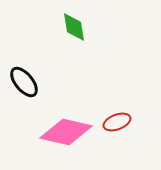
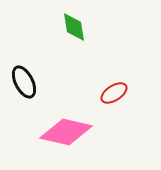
black ellipse: rotated 12 degrees clockwise
red ellipse: moved 3 px left, 29 px up; rotated 12 degrees counterclockwise
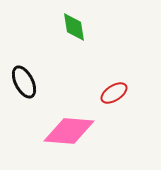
pink diamond: moved 3 px right, 1 px up; rotated 9 degrees counterclockwise
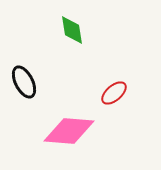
green diamond: moved 2 px left, 3 px down
red ellipse: rotated 8 degrees counterclockwise
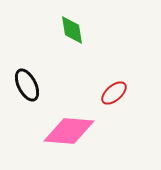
black ellipse: moved 3 px right, 3 px down
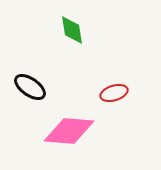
black ellipse: moved 3 px right, 2 px down; rotated 28 degrees counterclockwise
red ellipse: rotated 24 degrees clockwise
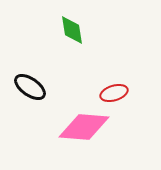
pink diamond: moved 15 px right, 4 px up
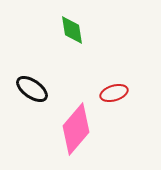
black ellipse: moved 2 px right, 2 px down
pink diamond: moved 8 px left, 2 px down; rotated 54 degrees counterclockwise
